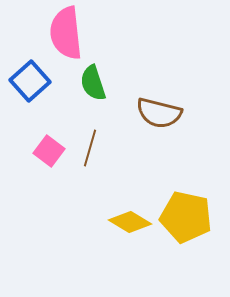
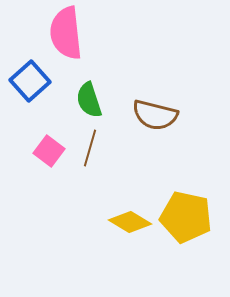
green semicircle: moved 4 px left, 17 px down
brown semicircle: moved 4 px left, 2 px down
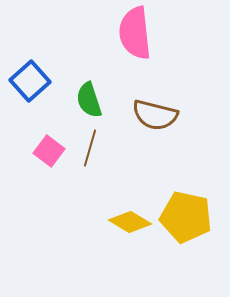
pink semicircle: moved 69 px right
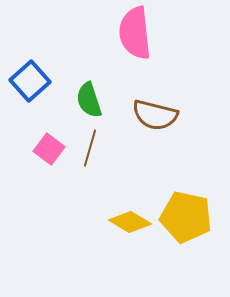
pink square: moved 2 px up
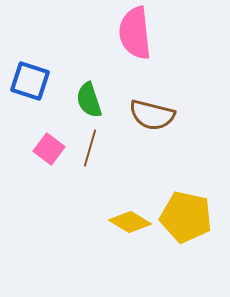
blue square: rotated 30 degrees counterclockwise
brown semicircle: moved 3 px left
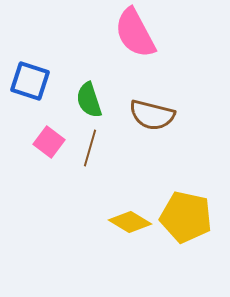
pink semicircle: rotated 22 degrees counterclockwise
pink square: moved 7 px up
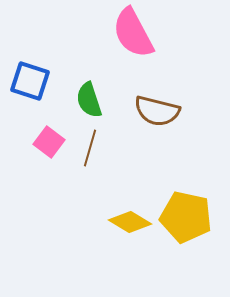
pink semicircle: moved 2 px left
brown semicircle: moved 5 px right, 4 px up
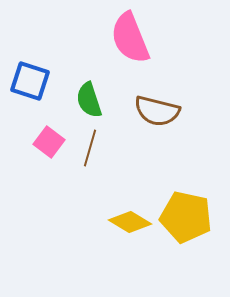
pink semicircle: moved 3 px left, 5 px down; rotated 6 degrees clockwise
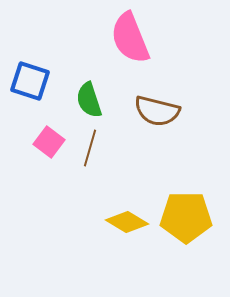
yellow pentagon: rotated 12 degrees counterclockwise
yellow diamond: moved 3 px left
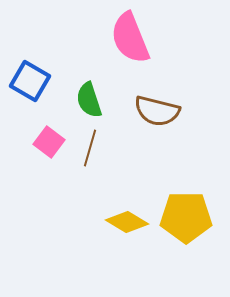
blue square: rotated 12 degrees clockwise
